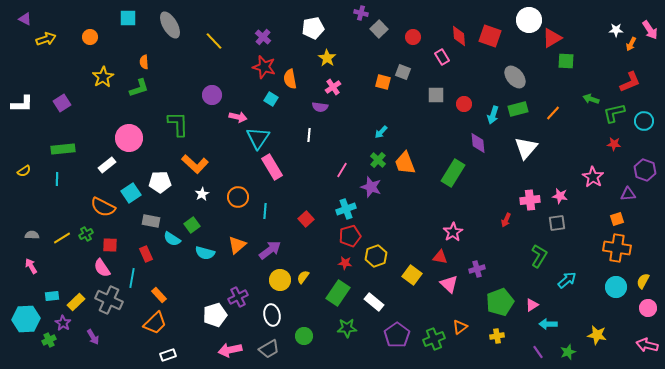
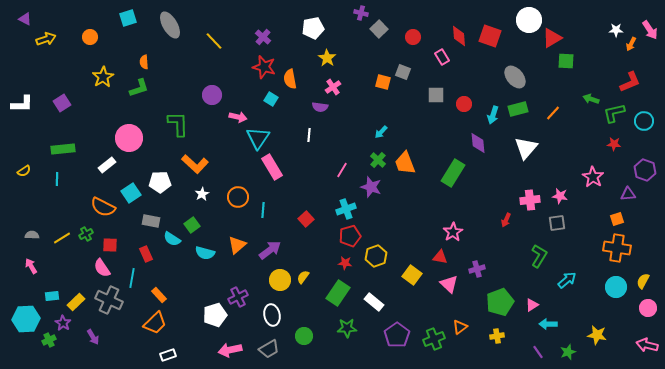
cyan square at (128, 18): rotated 18 degrees counterclockwise
cyan line at (265, 211): moved 2 px left, 1 px up
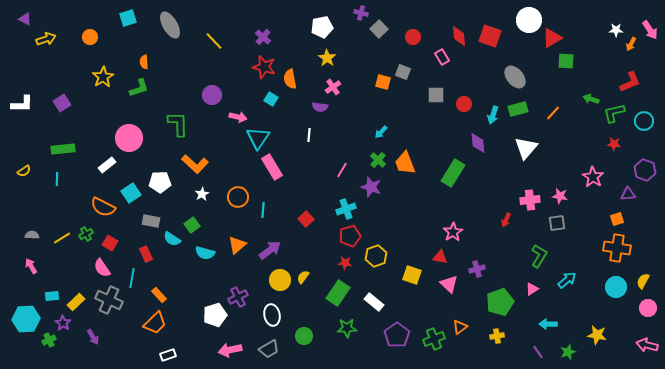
white pentagon at (313, 28): moved 9 px right, 1 px up
red square at (110, 245): moved 2 px up; rotated 28 degrees clockwise
yellow square at (412, 275): rotated 18 degrees counterclockwise
pink triangle at (532, 305): moved 16 px up
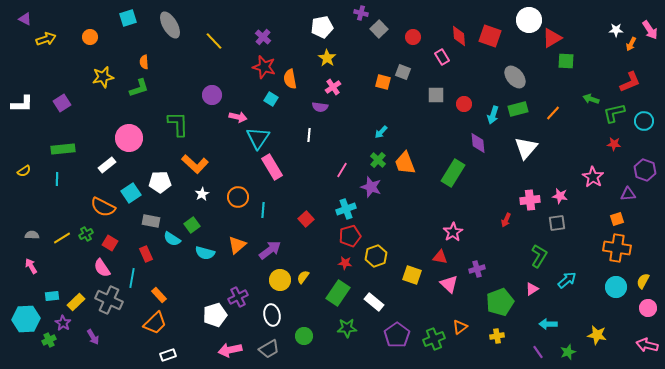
yellow star at (103, 77): rotated 20 degrees clockwise
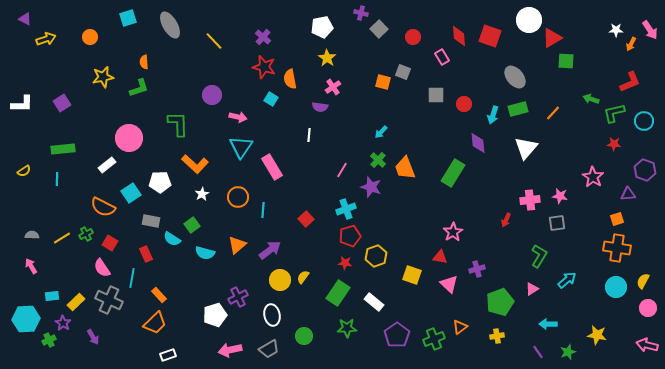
cyan triangle at (258, 138): moved 17 px left, 9 px down
orange trapezoid at (405, 163): moved 5 px down
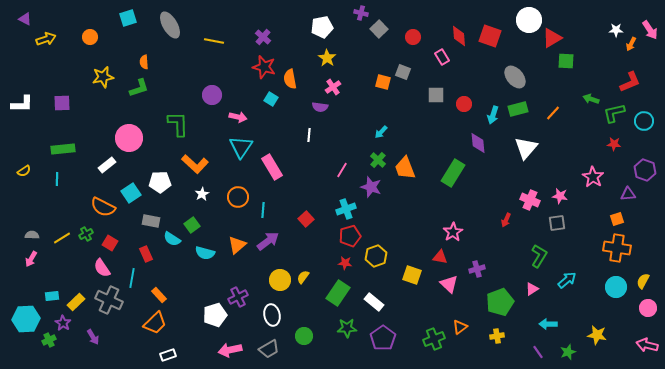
yellow line at (214, 41): rotated 36 degrees counterclockwise
purple square at (62, 103): rotated 30 degrees clockwise
pink cross at (530, 200): rotated 30 degrees clockwise
purple arrow at (270, 250): moved 2 px left, 9 px up
pink arrow at (31, 266): moved 7 px up; rotated 119 degrees counterclockwise
purple pentagon at (397, 335): moved 14 px left, 3 px down
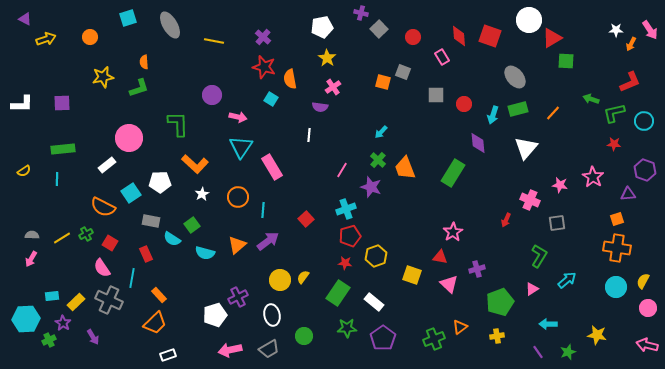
pink star at (560, 196): moved 11 px up
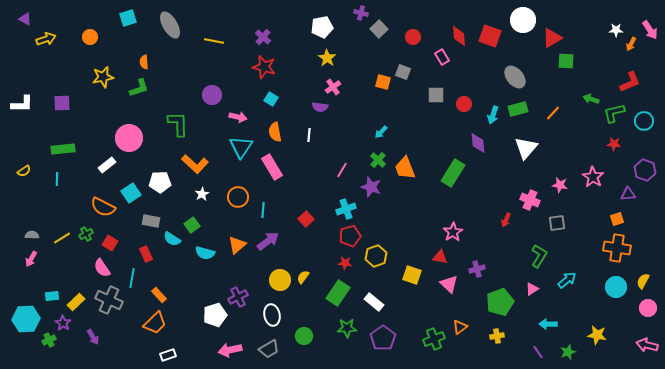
white circle at (529, 20): moved 6 px left
orange semicircle at (290, 79): moved 15 px left, 53 px down
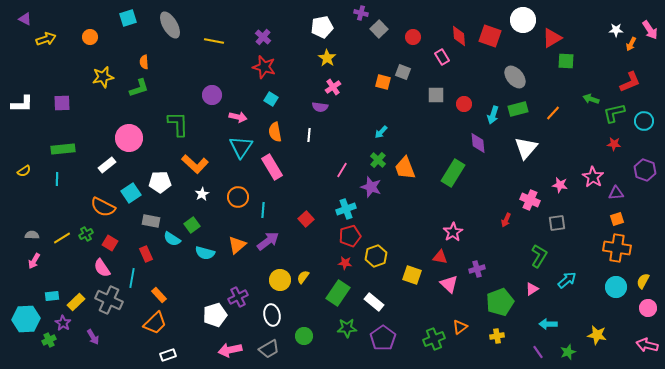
purple triangle at (628, 194): moved 12 px left, 1 px up
pink arrow at (31, 259): moved 3 px right, 2 px down
